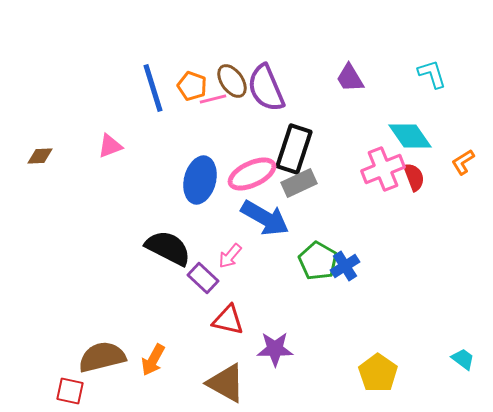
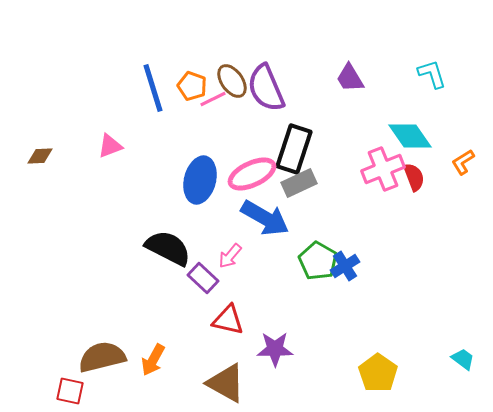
pink line: rotated 12 degrees counterclockwise
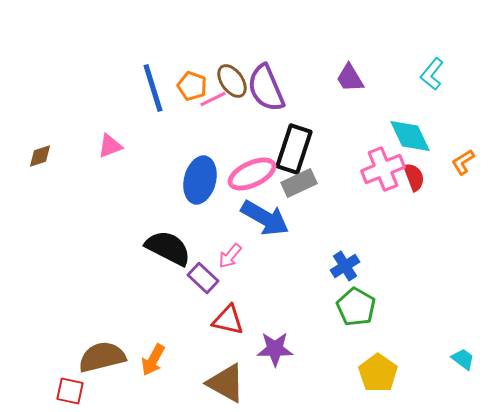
cyan L-shape: rotated 124 degrees counterclockwise
cyan diamond: rotated 9 degrees clockwise
brown diamond: rotated 16 degrees counterclockwise
green pentagon: moved 38 px right, 46 px down
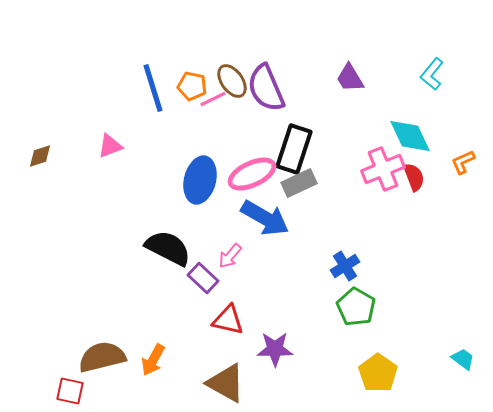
orange pentagon: rotated 8 degrees counterclockwise
orange L-shape: rotated 8 degrees clockwise
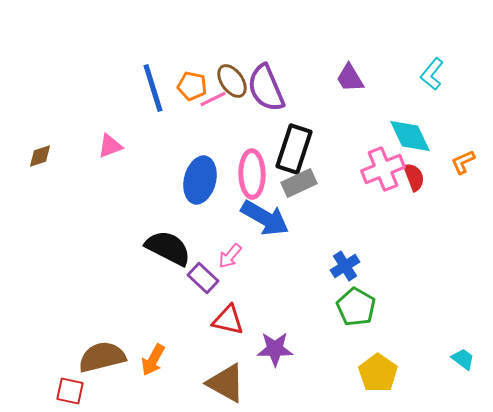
pink ellipse: rotated 66 degrees counterclockwise
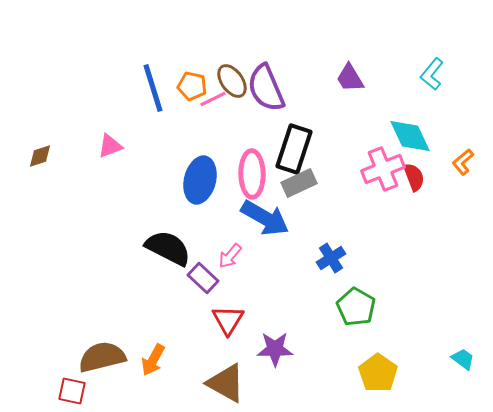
orange L-shape: rotated 16 degrees counterclockwise
blue cross: moved 14 px left, 8 px up
red triangle: rotated 48 degrees clockwise
red square: moved 2 px right
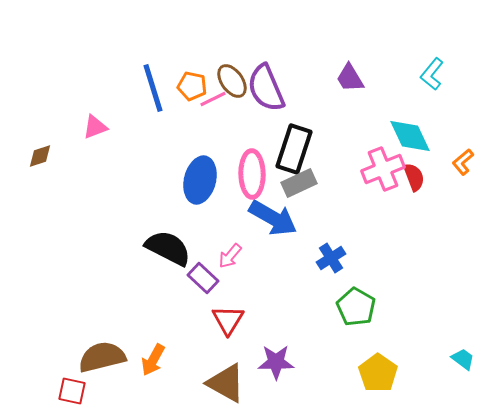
pink triangle: moved 15 px left, 19 px up
blue arrow: moved 8 px right
purple star: moved 1 px right, 13 px down
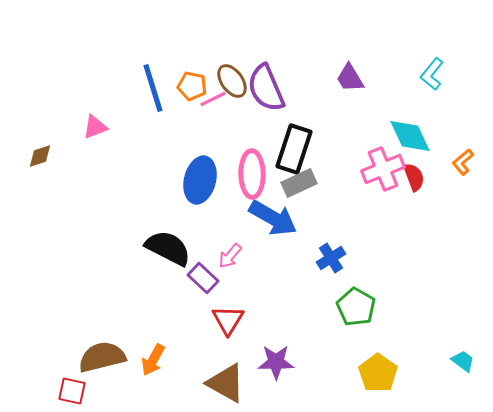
cyan trapezoid: moved 2 px down
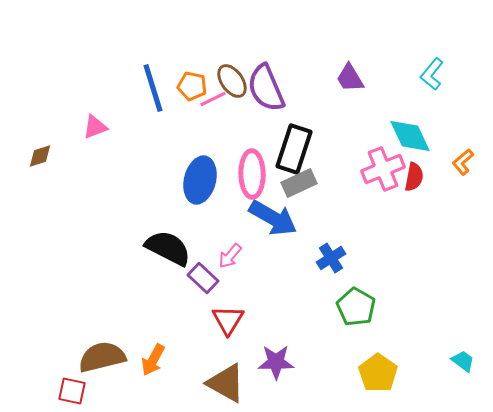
red semicircle: rotated 32 degrees clockwise
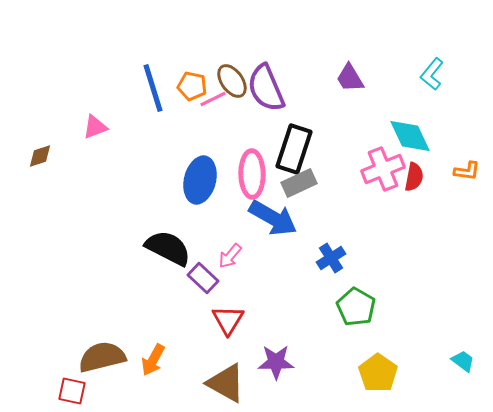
orange L-shape: moved 4 px right, 9 px down; rotated 132 degrees counterclockwise
